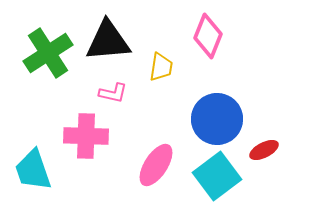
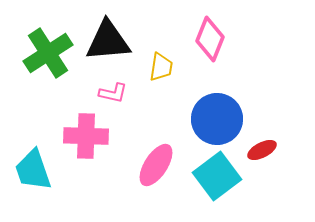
pink diamond: moved 2 px right, 3 px down
red ellipse: moved 2 px left
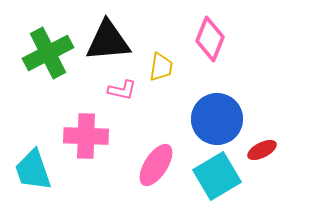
green cross: rotated 6 degrees clockwise
pink L-shape: moved 9 px right, 3 px up
cyan square: rotated 6 degrees clockwise
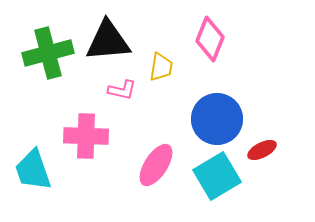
green cross: rotated 12 degrees clockwise
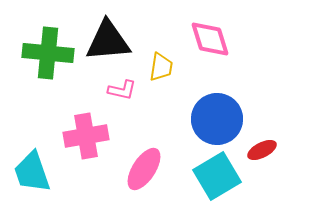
pink diamond: rotated 39 degrees counterclockwise
green cross: rotated 21 degrees clockwise
pink cross: rotated 12 degrees counterclockwise
pink ellipse: moved 12 px left, 4 px down
cyan trapezoid: moved 1 px left, 2 px down
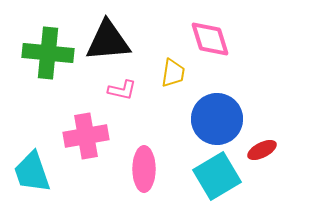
yellow trapezoid: moved 12 px right, 6 px down
pink ellipse: rotated 33 degrees counterclockwise
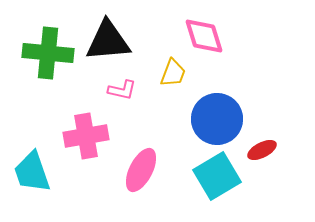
pink diamond: moved 6 px left, 3 px up
yellow trapezoid: rotated 12 degrees clockwise
pink ellipse: moved 3 px left, 1 px down; rotated 27 degrees clockwise
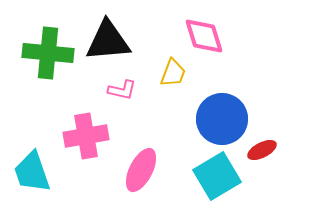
blue circle: moved 5 px right
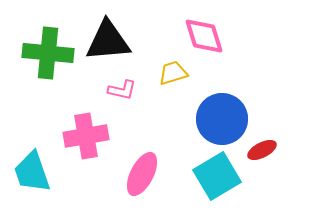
yellow trapezoid: rotated 128 degrees counterclockwise
pink ellipse: moved 1 px right, 4 px down
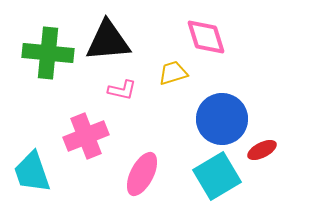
pink diamond: moved 2 px right, 1 px down
pink cross: rotated 12 degrees counterclockwise
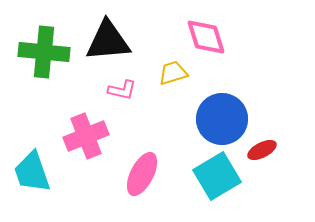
green cross: moved 4 px left, 1 px up
